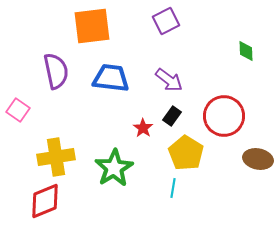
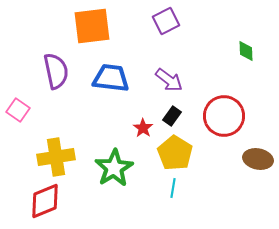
yellow pentagon: moved 11 px left
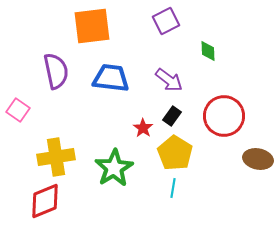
green diamond: moved 38 px left
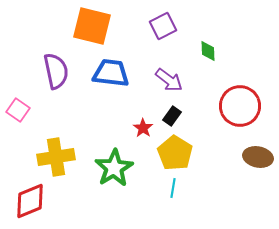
purple square: moved 3 px left, 5 px down
orange square: rotated 21 degrees clockwise
blue trapezoid: moved 5 px up
red circle: moved 16 px right, 10 px up
brown ellipse: moved 2 px up
red diamond: moved 15 px left
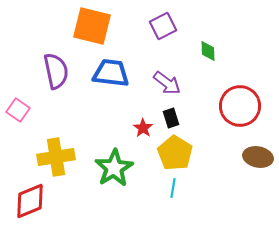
purple arrow: moved 2 px left, 3 px down
black rectangle: moved 1 px left, 2 px down; rotated 54 degrees counterclockwise
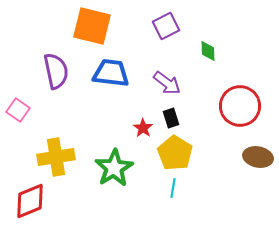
purple square: moved 3 px right
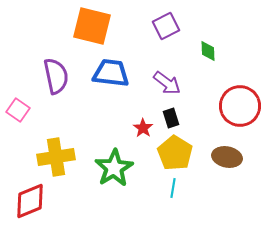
purple semicircle: moved 5 px down
brown ellipse: moved 31 px left
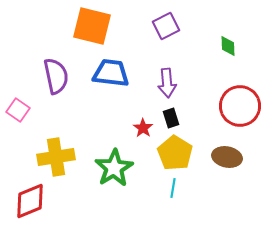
green diamond: moved 20 px right, 5 px up
purple arrow: rotated 48 degrees clockwise
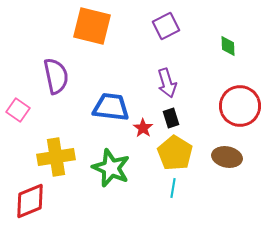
blue trapezoid: moved 34 px down
purple arrow: rotated 12 degrees counterclockwise
green star: moved 3 px left; rotated 18 degrees counterclockwise
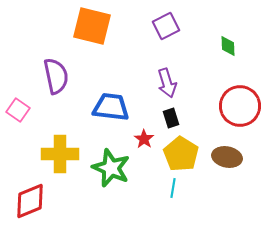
red star: moved 1 px right, 11 px down
yellow pentagon: moved 6 px right, 1 px down
yellow cross: moved 4 px right, 3 px up; rotated 9 degrees clockwise
